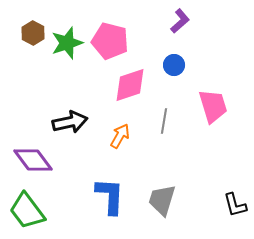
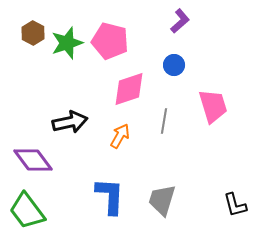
pink diamond: moved 1 px left, 4 px down
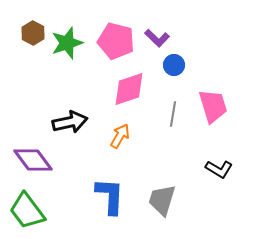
purple L-shape: moved 23 px left, 17 px down; rotated 85 degrees clockwise
pink pentagon: moved 6 px right
gray line: moved 9 px right, 7 px up
black L-shape: moved 16 px left, 36 px up; rotated 44 degrees counterclockwise
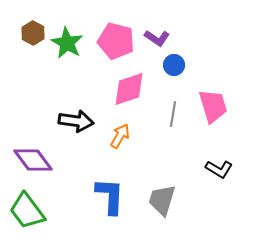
purple L-shape: rotated 10 degrees counterclockwise
green star: rotated 24 degrees counterclockwise
black arrow: moved 6 px right, 1 px up; rotated 20 degrees clockwise
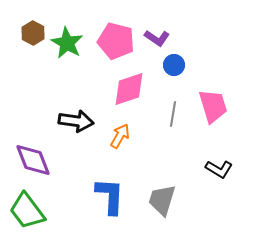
purple diamond: rotated 15 degrees clockwise
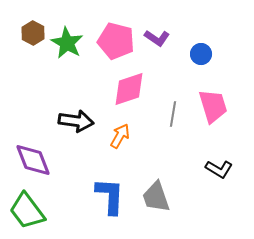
blue circle: moved 27 px right, 11 px up
gray trapezoid: moved 6 px left, 3 px up; rotated 36 degrees counterclockwise
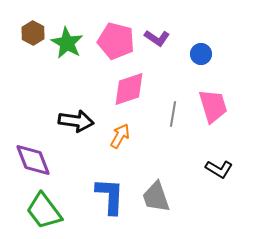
green trapezoid: moved 17 px right
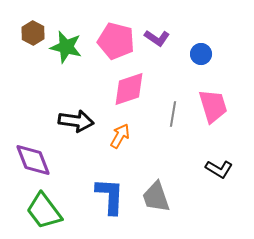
green star: moved 1 px left, 4 px down; rotated 16 degrees counterclockwise
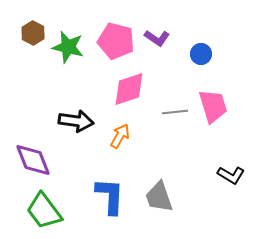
green star: moved 2 px right
gray line: moved 2 px right, 2 px up; rotated 75 degrees clockwise
black L-shape: moved 12 px right, 6 px down
gray trapezoid: moved 3 px right
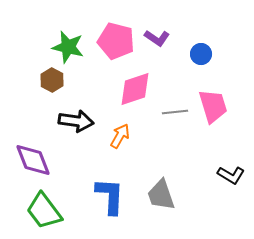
brown hexagon: moved 19 px right, 47 px down
pink diamond: moved 6 px right
gray trapezoid: moved 2 px right, 2 px up
